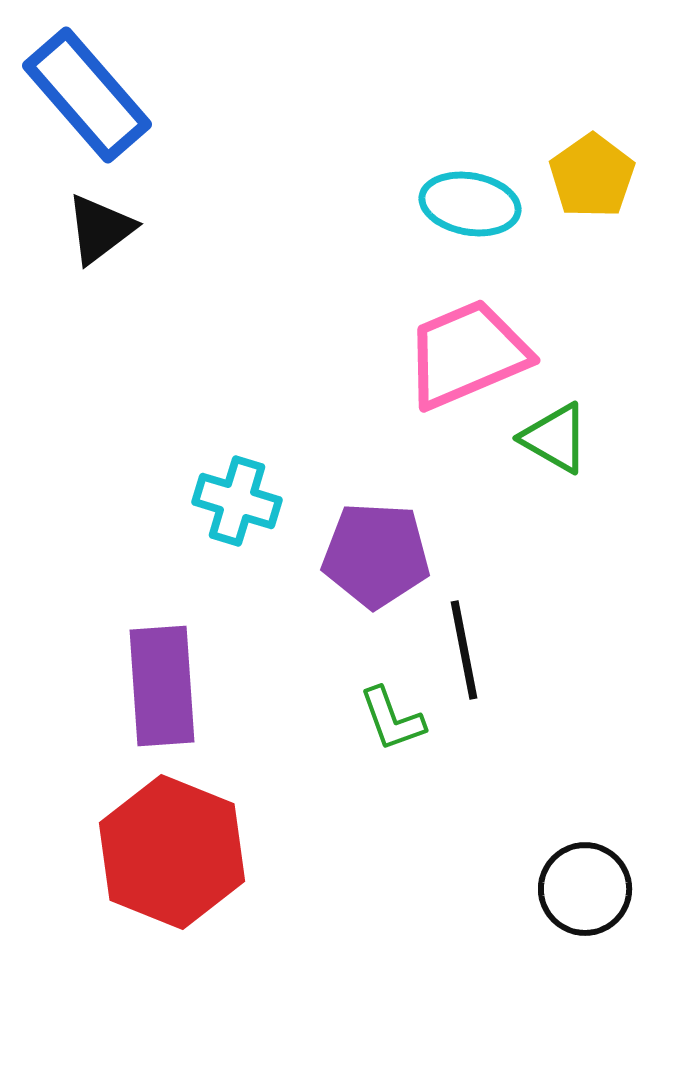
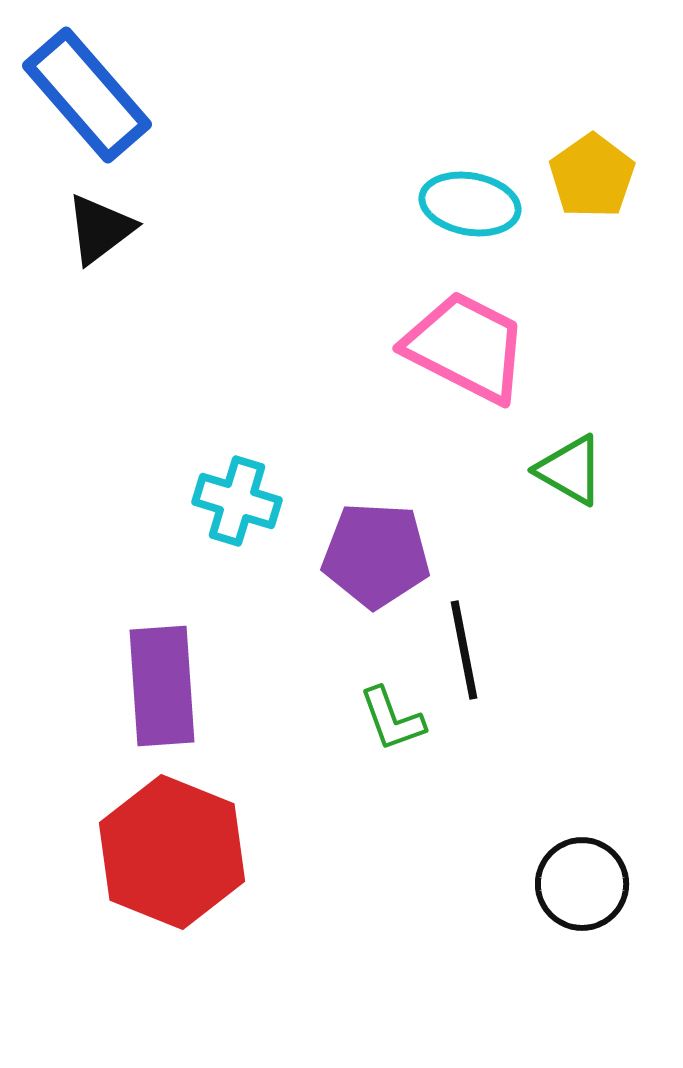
pink trapezoid: moved 1 px left, 7 px up; rotated 50 degrees clockwise
green triangle: moved 15 px right, 32 px down
black circle: moved 3 px left, 5 px up
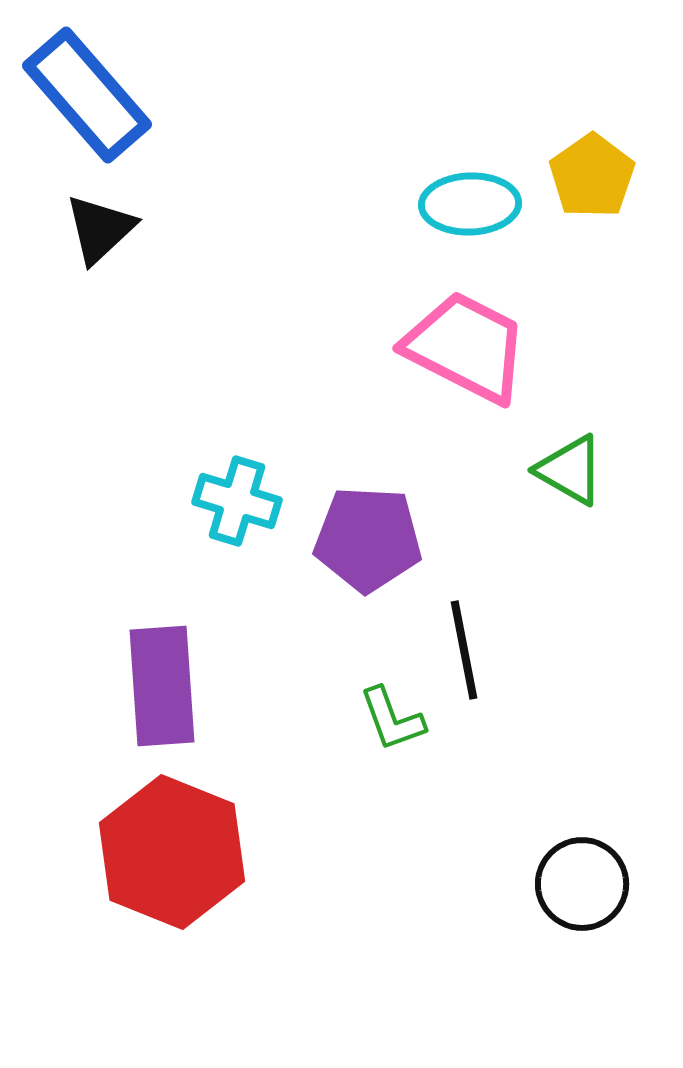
cyan ellipse: rotated 12 degrees counterclockwise
black triangle: rotated 6 degrees counterclockwise
purple pentagon: moved 8 px left, 16 px up
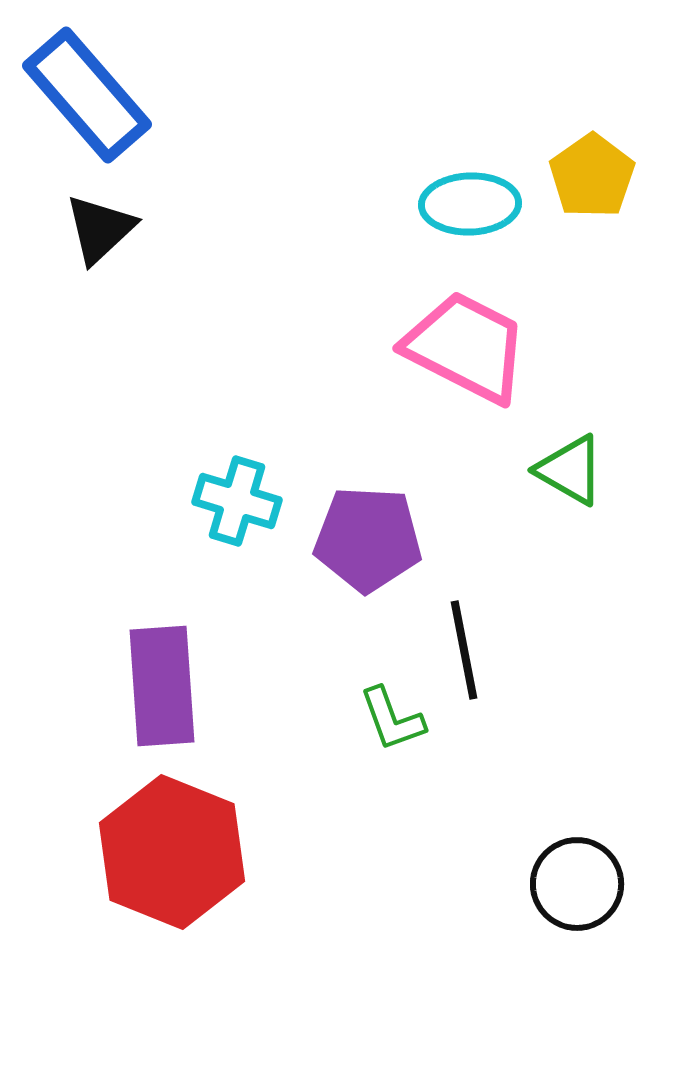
black circle: moved 5 px left
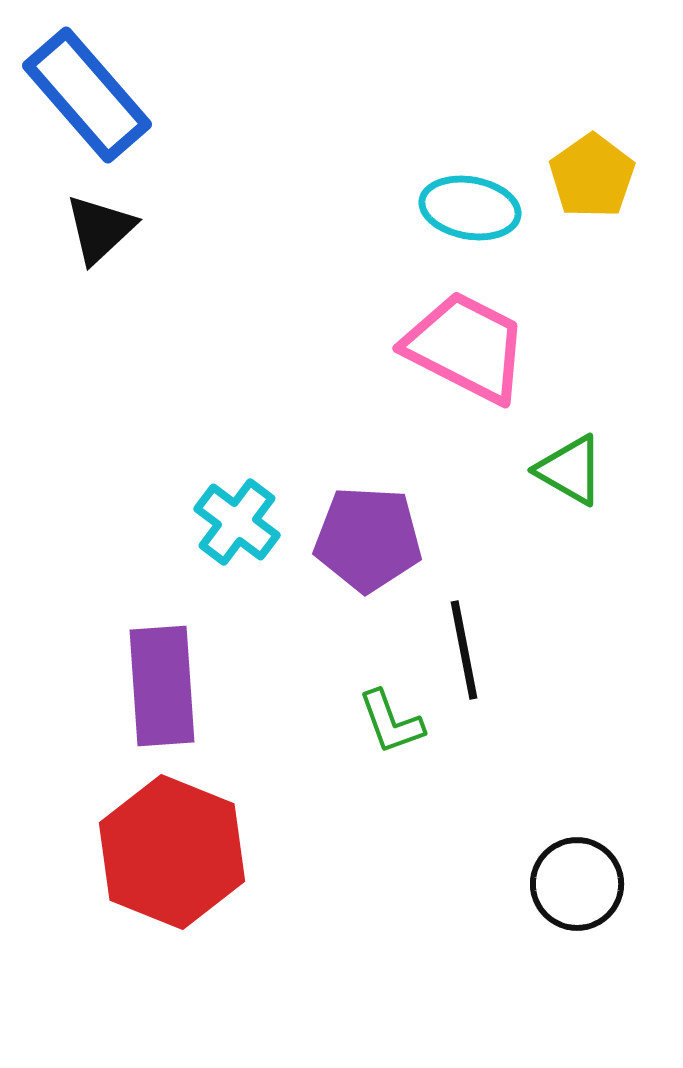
cyan ellipse: moved 4 px down; rotated 12 degrees clockwise
cyan cross: moved 21 px down; rotated 20 degrees clockwise
green L-shape: moved 1 px left, 3 px down
